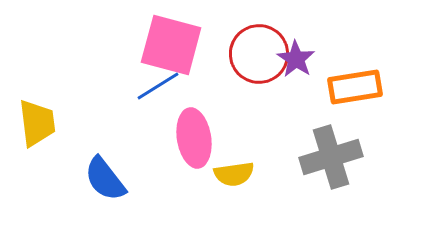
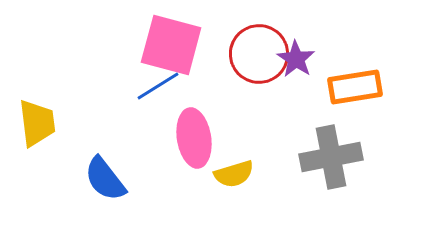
gray cross: rotated 6 degrees clockwise
yellow semicircle: rotated 9 degrees counterclockwise
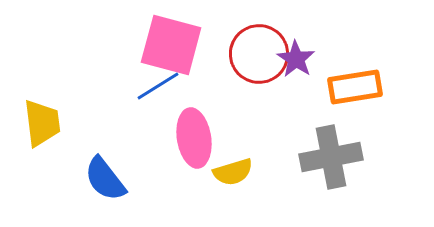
yellow trapezoid: moved 5 px right
yellow semicircle: moved 1 px left, 2 px up
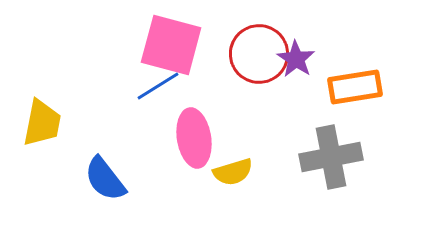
yellow trapezoid: rotated 18 degrees clockwise
